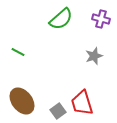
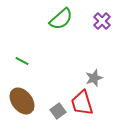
purple cross: moved 1 px right, 2 px down; rotated 30 degrees clockwise
green line: moved 4 px right, 9 px down
gray star: moved 22 px down
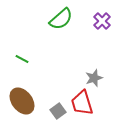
green line: moved 2 px up
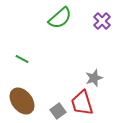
green semicircle: moved 1 px left, 1 px up
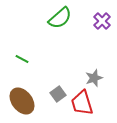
gray square: moved 17 px up
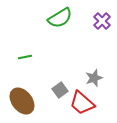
green semicircle: rotated 10 degrees clockwise
green line: moved 3 px right, 2 px up; rotated 40 degrees counterclockwise
gray square: moved 2 px right, 4 px up
red trapezoid: rotated 32 degrees counterclockwise
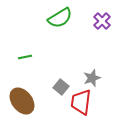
gray star: moved 2 px left
gray square: moved 1 px right, 3 px up; rotated 14 degrees counterclockwise
red trapezoid: moved 1 px left, 1 px up; rotated 56 degrees clockwise
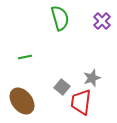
green semicircle: rotated 75 degrees counterclockwise
gray square: moved 1 px right
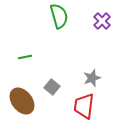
green semicircle: moved 1 px left, 2 px up
gray square: moved 10 px left
red trapezoid: moved 3 px right, 4 px down
